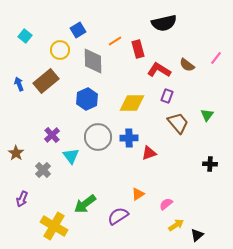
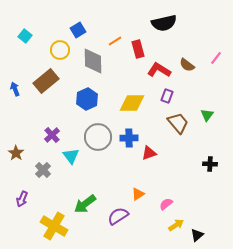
blue arrow: moved 4 px left, 5 px down
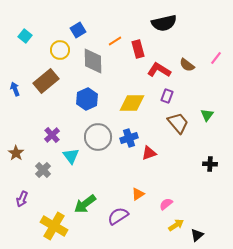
blue cross: rotated 18 degrees counterclockwise
